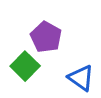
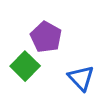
blue triangle: rotated 12 degrees clockwise
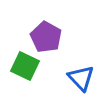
green square: rotated 20 degrees counterclockwise
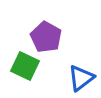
blue triangle: rotated 36 degrees clockwise
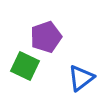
purple pentagon: rotated 24 degrees clockwise
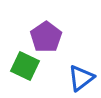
purple pentagon: rotated 16 degrees counterclockwise
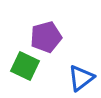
purple pentagon: rotated 20 degrees clockwise
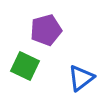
purple pentagon: moved 7 px up
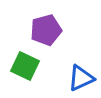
blue triangle: rotated 12 degrees clockwise
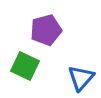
blue triangle: rotated 24 degrees counterclockwise
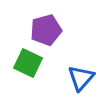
green square: moved 3 px right, 3 px up
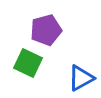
blue triangle: rotated 20 degrees clockwise
